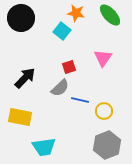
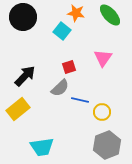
black circle: moved 2 px right, 1 px up
black arrow: moved 2 px up
yellow circle: moved 2 px left, 1 px down
yellow rectangle: moved 2 px left, 8 px up; rotated 50 degrees counterclockwise
cyan trapezoid: moved 2 px left
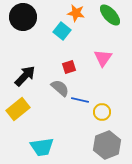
gray semicircle: rotated 96 degrees counterclockwise
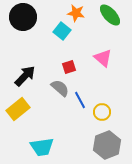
pink triangle: rotated 24 degrees counterclockwise
blue line: rotated 48 degrees clockwise
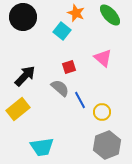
orange star: rotated 12 degrees clockwise
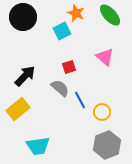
cyan square: rotated 24 degrees clockwise
pink triangle: moved 2 px right, 1 px up
cyan trapezoid: moved 4 px left, 1 px up
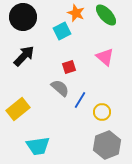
green ellipse: moved 4 px left
black arrow: moved 1 px left, 20 px up
blue line: rotated 60 degrees clockwise
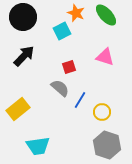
pink triangle: rotated 24 degrees counterclockwise
gray hexagon: rotated 20 degrees counterclockwise
